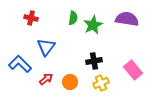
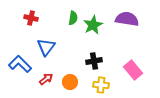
yellow cross: moved 2 px down; rotated 28 degrees clockwise
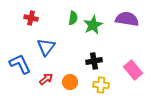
blue L-shape: rotated 20 degrees clockwise
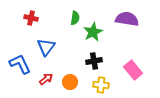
green semicircle: moved 2 px right
green star: moved 7 px down
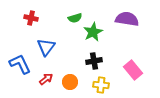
green semicircle: rotated 64 degrees clockwise
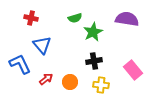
blue triangle: moved 4 px left, 2 px up; rotated 18 degrees counterclockwise
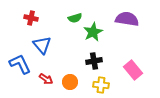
red arrow: rotated 72 degrees clockwise
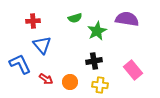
red cross: moved 2 px right, 3 px down; rotated 16 degrees counterclockwise
green star: moved 4 px right, 1 px up
yellow cross: moved 1 px left
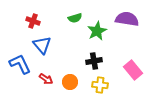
red cross: rotated 24 degrees clockwise
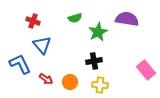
green star: moved 1 px right, 1 px down
pink rectangle: moved 13 px right
